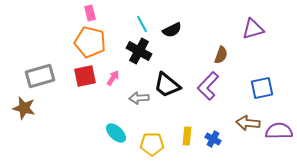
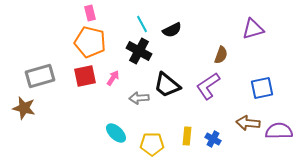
purple L-shape: rotated 12 degrees clockwise
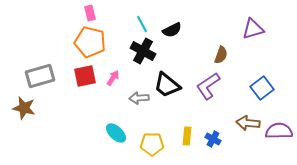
black cross: moved 4 px right
blue square: rotated 25 degrees counterclockwise
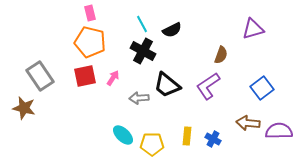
gray rectangle: rotated 72 degrees clockwise
cyan ellipse: moved 7 px right, 2 px down
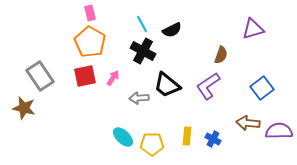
orange pentagon: rotated 16 degrees clockwise
cyan ellipse: moved 2 px down
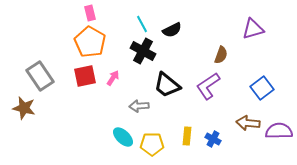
gray arrow: moved 8 px down
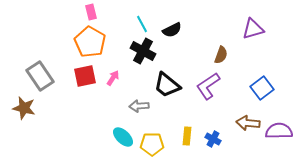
pink rectangle: moved 1 px right, 1 px up
